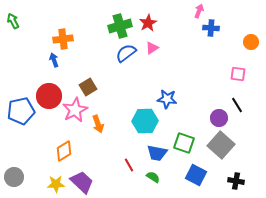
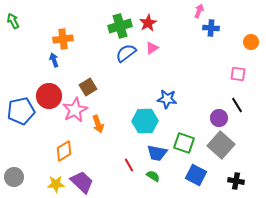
green semicircle: moved 1 px up
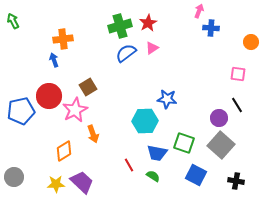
orange arrow: moved 5 px left, 10 px down
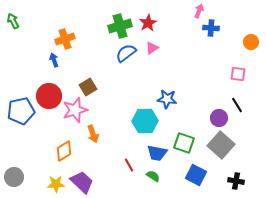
orange cross: moved 2 px right; rotated 12 degrees counterclockwise
pink star: rotated 10 degrees clockwise
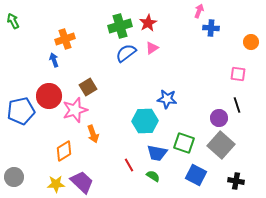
black line: rotated 14 degrees clockwise
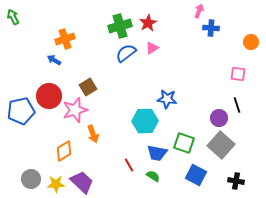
green arrow: moved 4 px up
blue arrow: rotated 40 degrees counterclockwise
gray circle: moved 17 px right, 2 px down
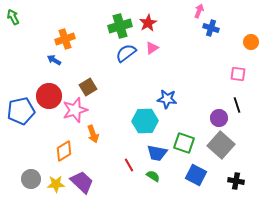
blue cross: rotated 14 degrees clockwise
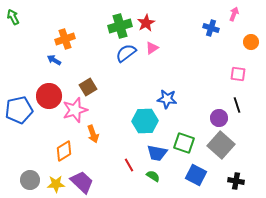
pink arrow: moved 35 px right, 3 px down
red star: moved 2 px left
blue pentagon: moved 2 px left, 1 px up
gray circle: moved 1 px left, 1 px down
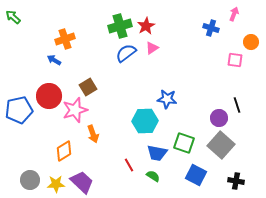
green arrow: rotated 21 degrees counterclockwise
red star: moved 3 px down
pink square: moved 3 px left, 14 px up
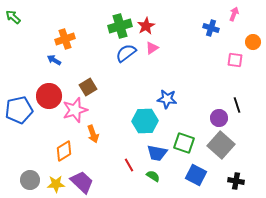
orange circle: moved 2 px right
